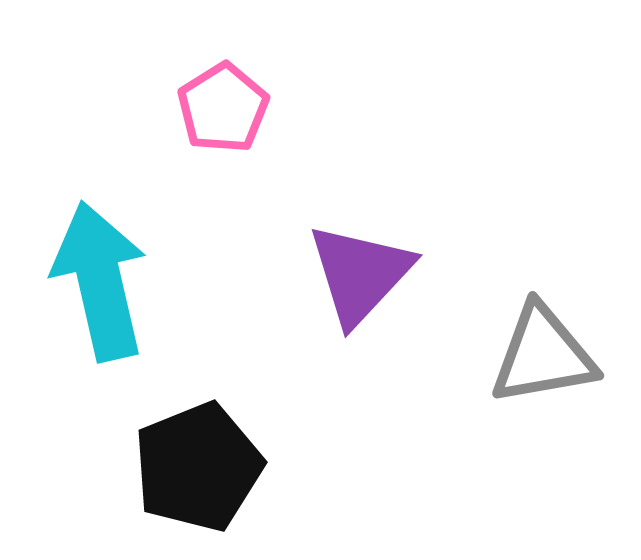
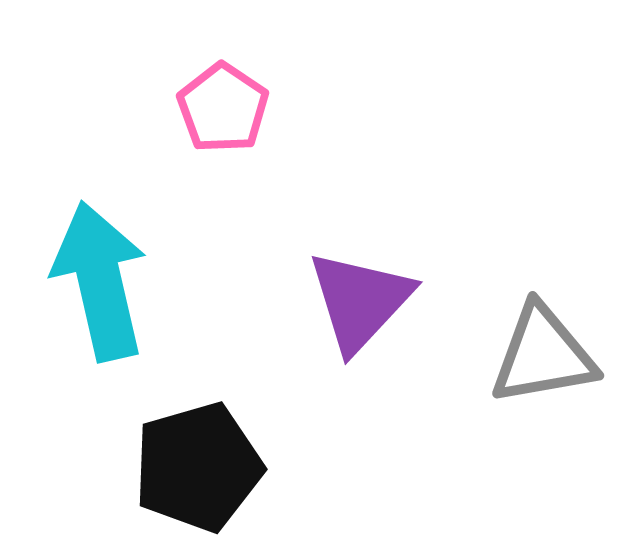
pink pentagon: rotated 6 degrees counterclockwise
purple triangle: moved 27 px down
black pentagon: rotated 6 degrees clockwise
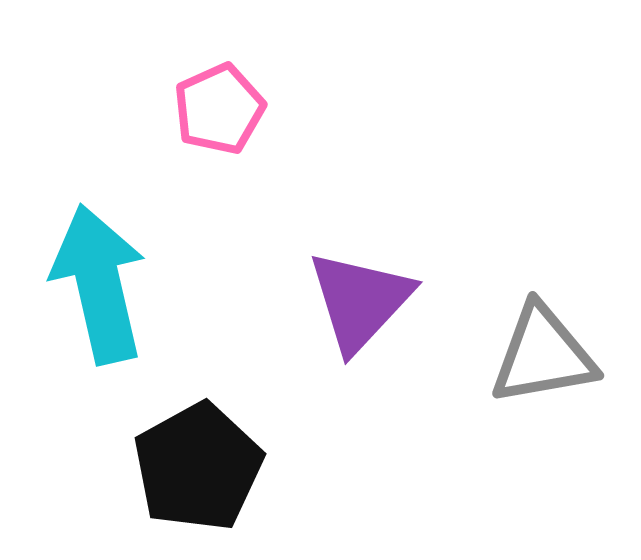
pink pentagon: moved 4 px left, 1 px down; rotated 14 degrees clockwise
cyan arrow: moved 1 px left, 3 px down
black pentagon: rotated 13 degrees counterclockwise
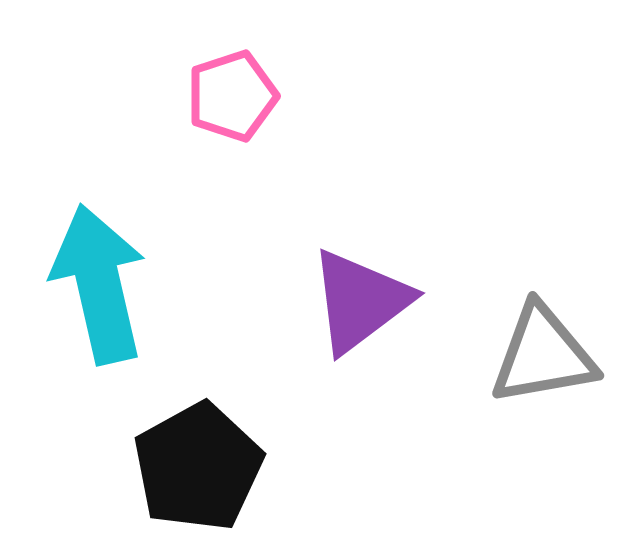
pink pentagon: moved 13 px right, 13 px up; rotated 6 degrees clockwise
purple triangle: rotated 10 degrees clockwise
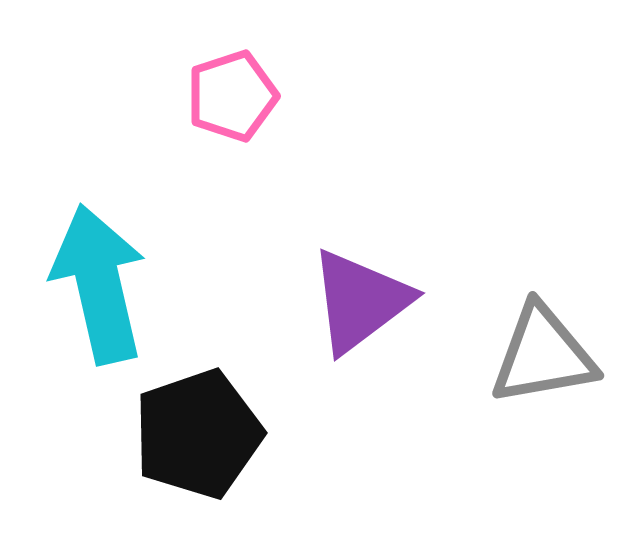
black pentagon: moved 33 px up; rotated 10 degrees clockwise
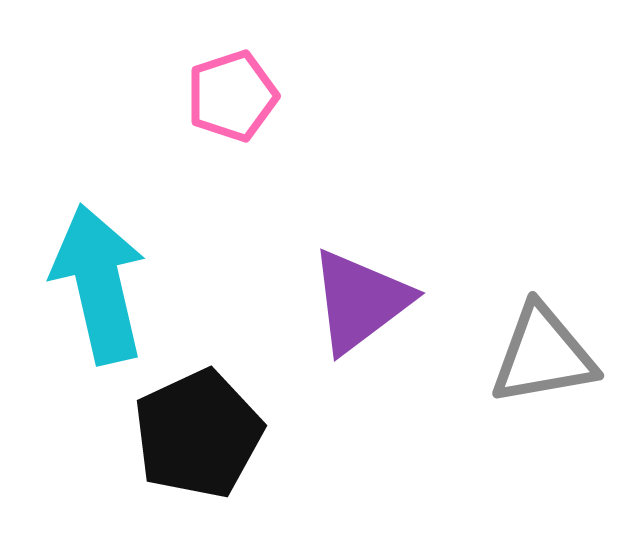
black pentagon: rotated 6 degrees counterclockwise
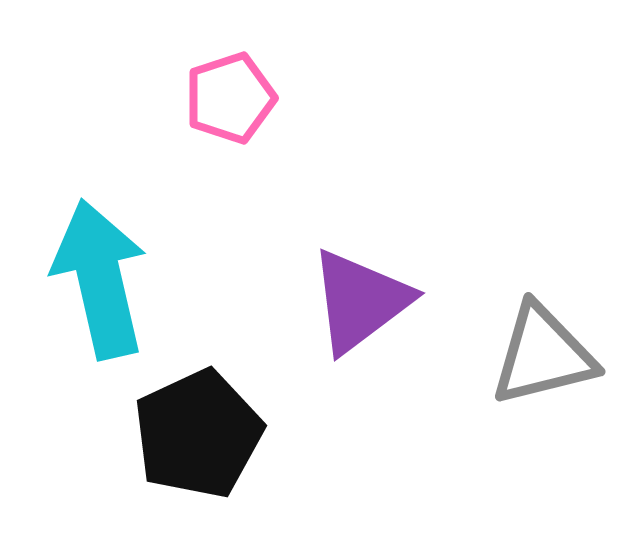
pink pentagon: moved 2 px left, 2 px down
cyan arrow: moved 1 px right, 5 px up
gray triangle: rotated 4 degrees counterclockwise
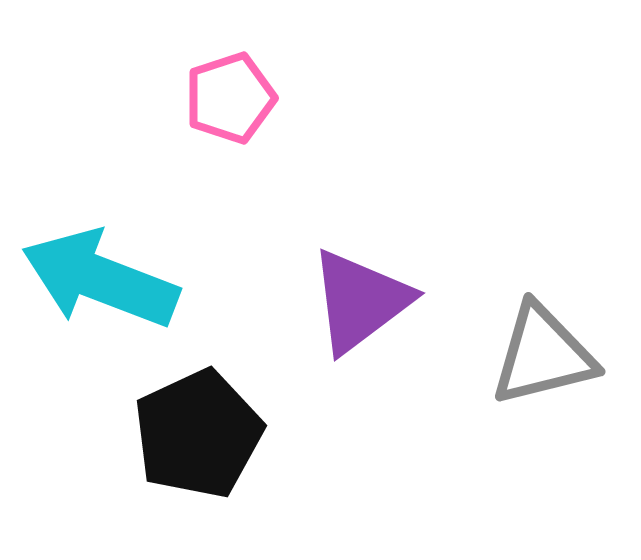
cyan arrow: rotated 56 degrees counterclockwise
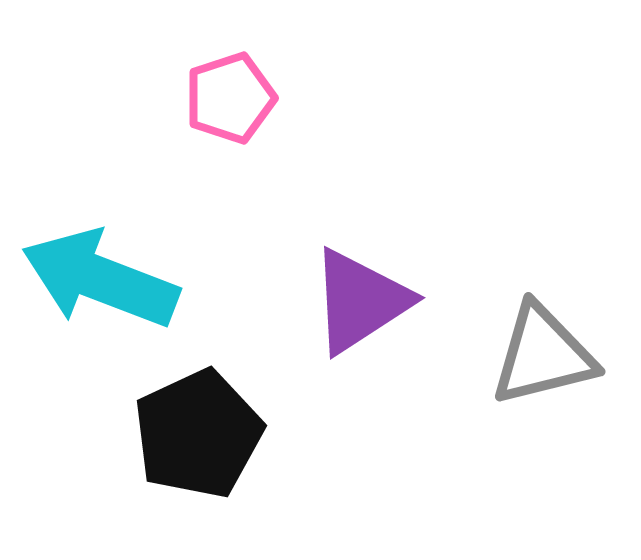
purple triangle: rotated 4 degrees clockwise
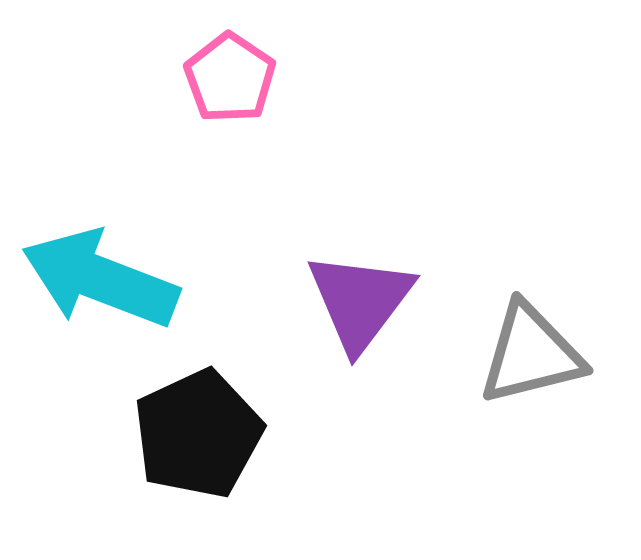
pink pentagon: moved 20 px up; rotated 20 degrees counterclockwise
purple triangle: rotated 20 degrees counterclockwise
gray triangle: moved 12 px left, 1 px up
